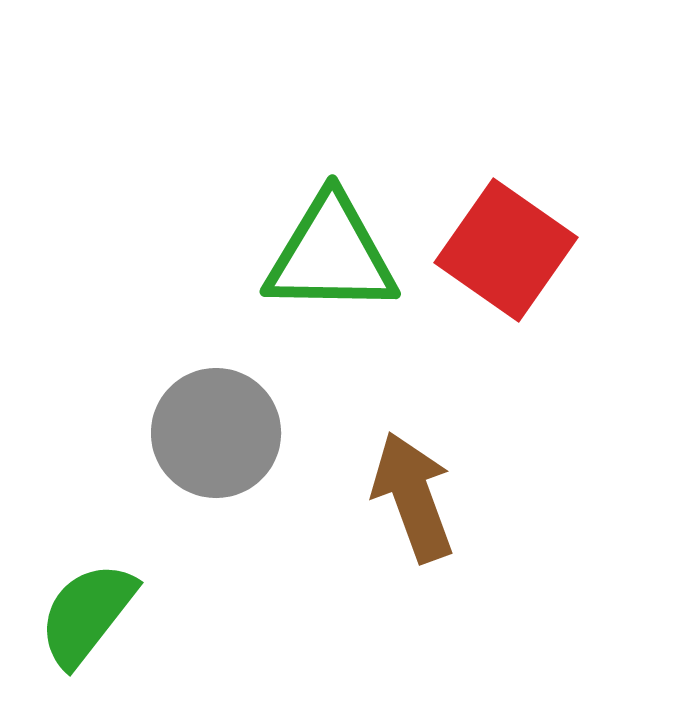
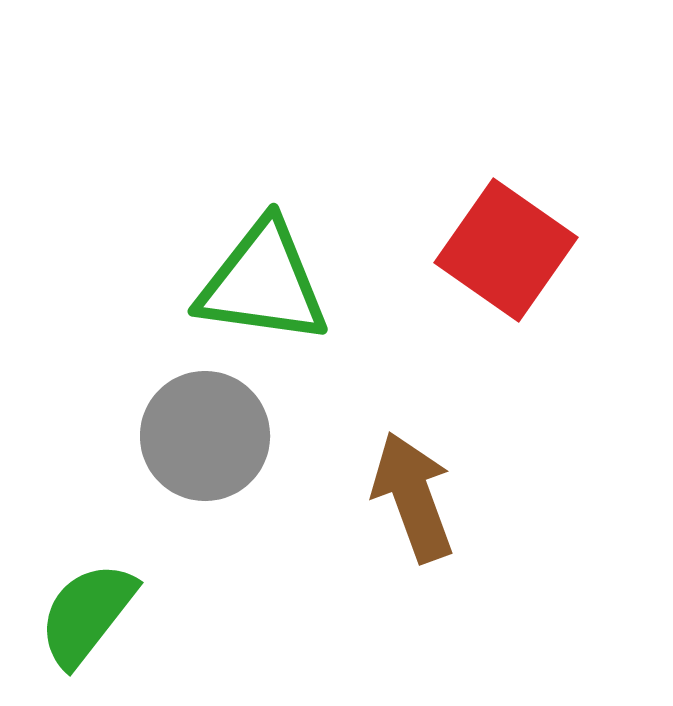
green triangle: moved 68 px left, 28 px down; rotated 7 degrees clockwise
gray circle: moved 11 px left, 3 px down
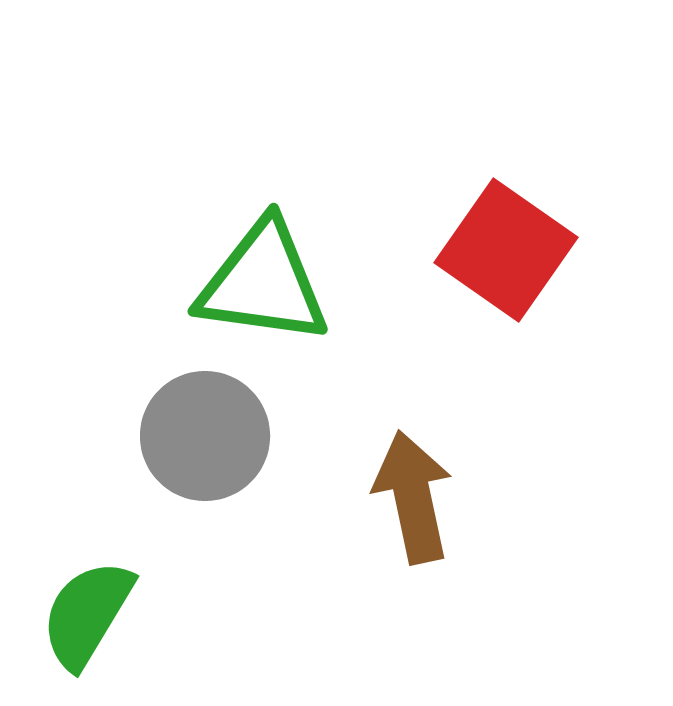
brown arrow: rotated 8 degrees clockwise
green semicircle: rotated 7 degrees counterclockwise
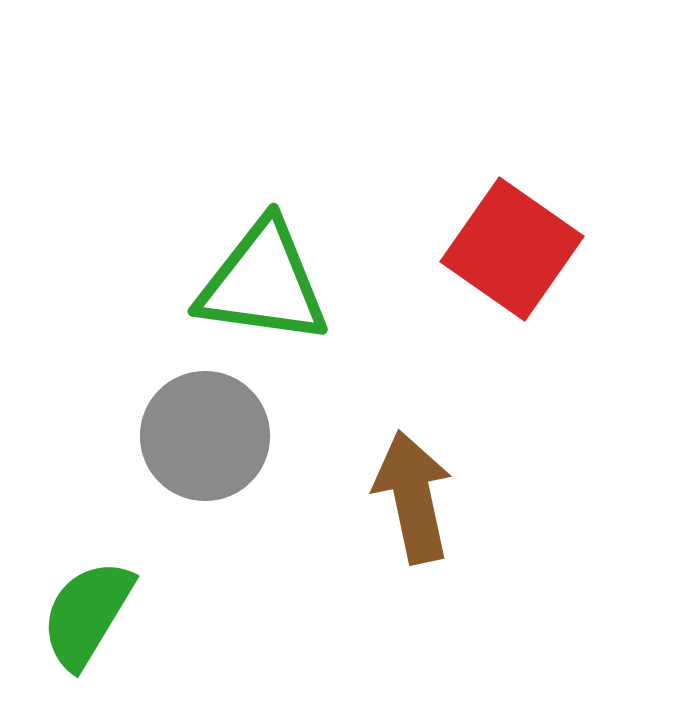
red square: moved 6 px right, 1 px up
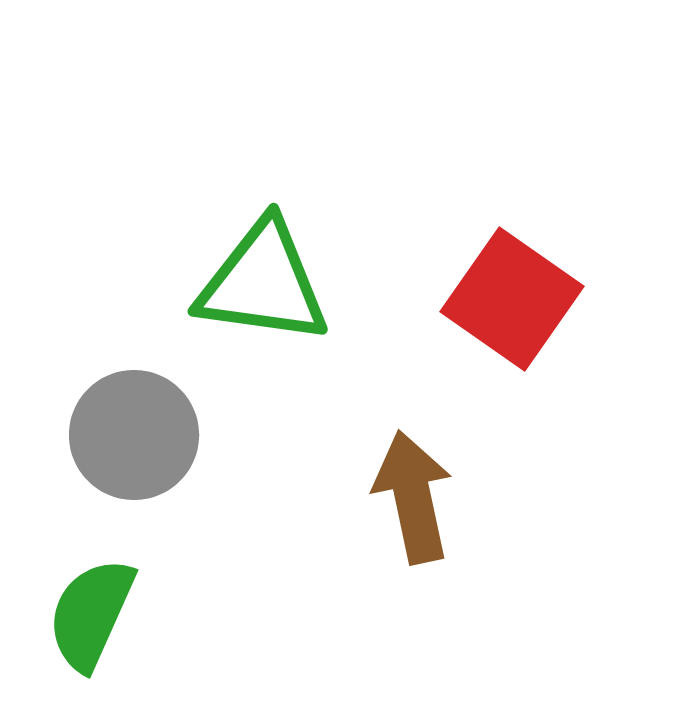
red square: moved 50 px down
gray circle: moved 71 px left, 1 px up
green semicircle: moved 4 px right; rotated 7 degrees counterclockwise
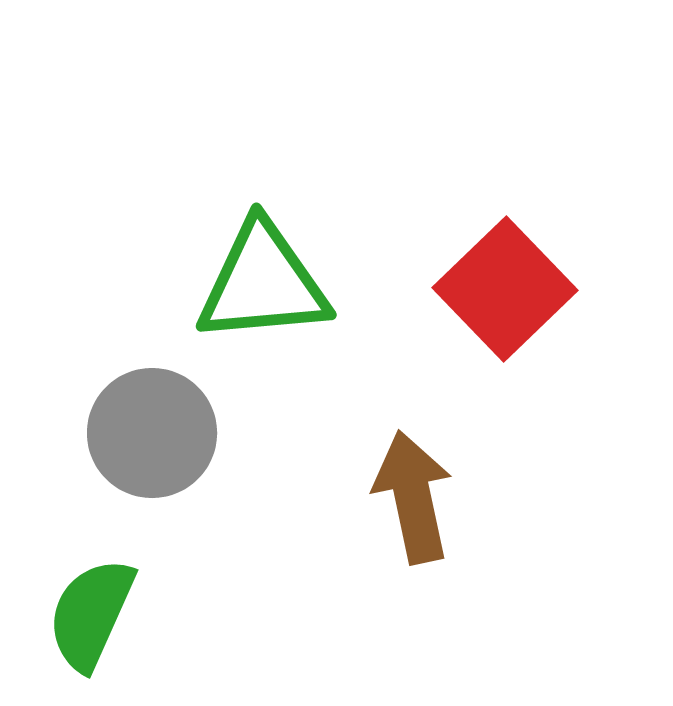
green triangle: rotated 13 degrees counterclockwise
red square: moved 7 px left, 10 px up; rotated 11 degrees clockwise
gray circle: moved 18 px right, 2 px up
